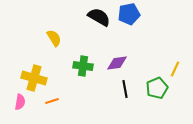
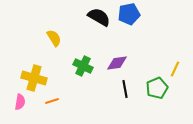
green cross: rotated 18 degrees clockwise
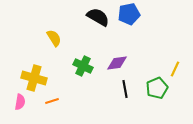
black semicircle: moved 1 px left
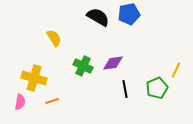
purple diamond: moved 4 px left
yellow line: moved 1 px right, 1 px down
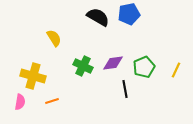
yellow cross: moved 1 px left, 2 px up
green pentagon: moved 13 px left, 21 px up
